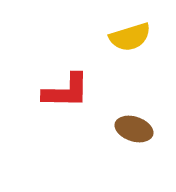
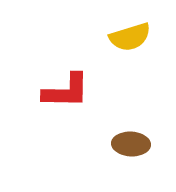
brown ellipse: moved 3 px left, 15 px down; rotated 15 degrees counterclockwise
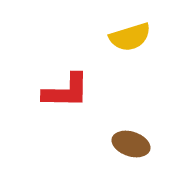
brown ellipse: rotated 15 degrees clockwise
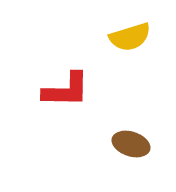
red L-shape: moved 1 px up
